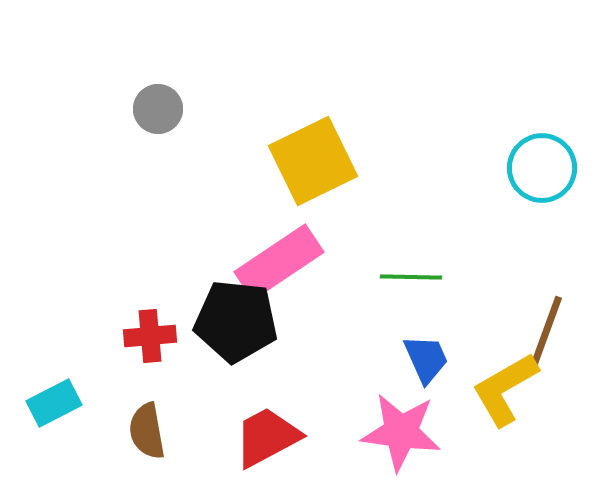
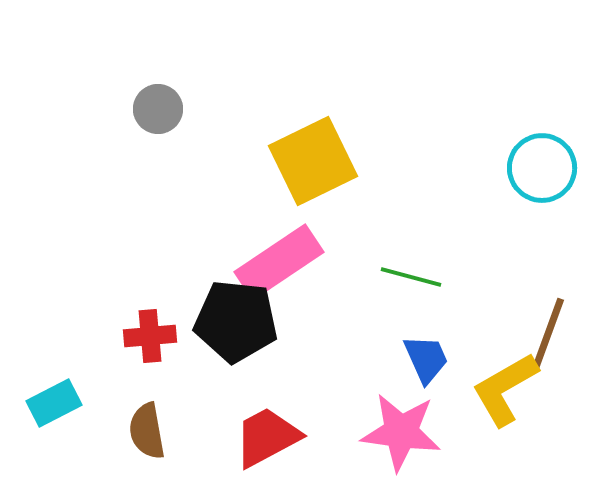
green line: rotated 14 degrees clockwise
brown line: moved 2 px right, 2 px down
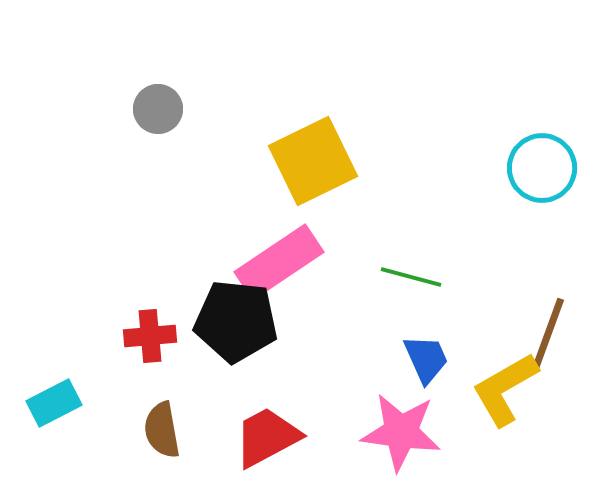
brown semicircle: moved 15 px right, 1 px up
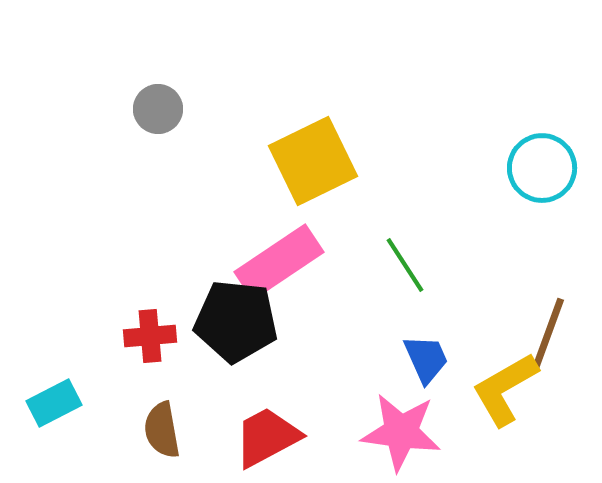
green line: moved 6 px left, 12 px up; rotated 42 degrees clockwise
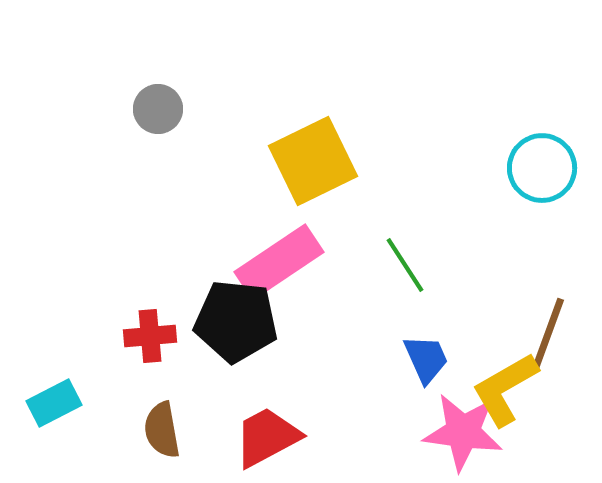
pink star: moved 62 px right
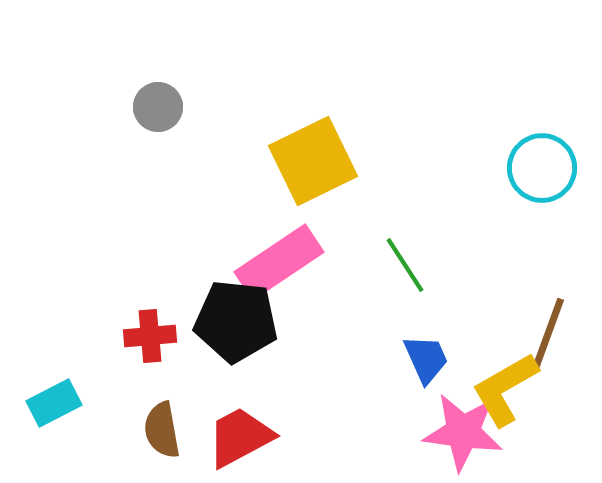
gray circle: moved 2 px up
red trapezoid: moved 27 px left
